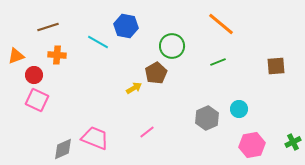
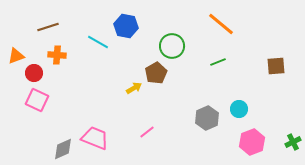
red circle: moved 2 px up
pink hexagon: moved 3 px up; rotated 10 degrees counterclockwise
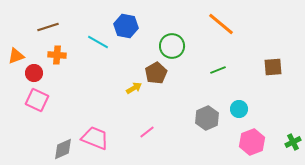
green line: moved 8 px down
brown square: moved 3 px left, 1 px down
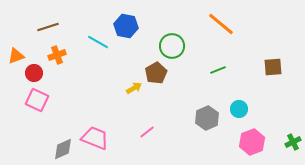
orange cross: rotated 24 degrees counterclockwise
